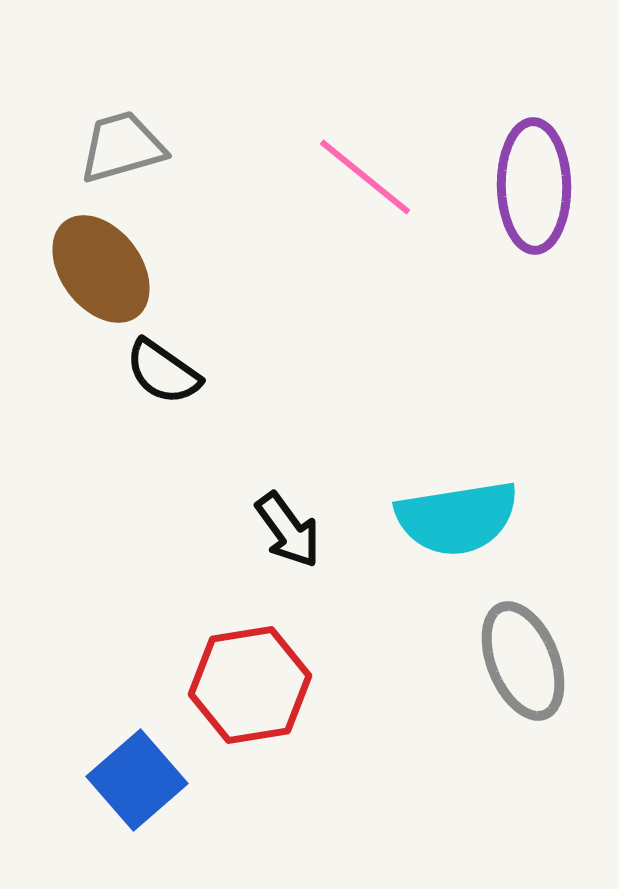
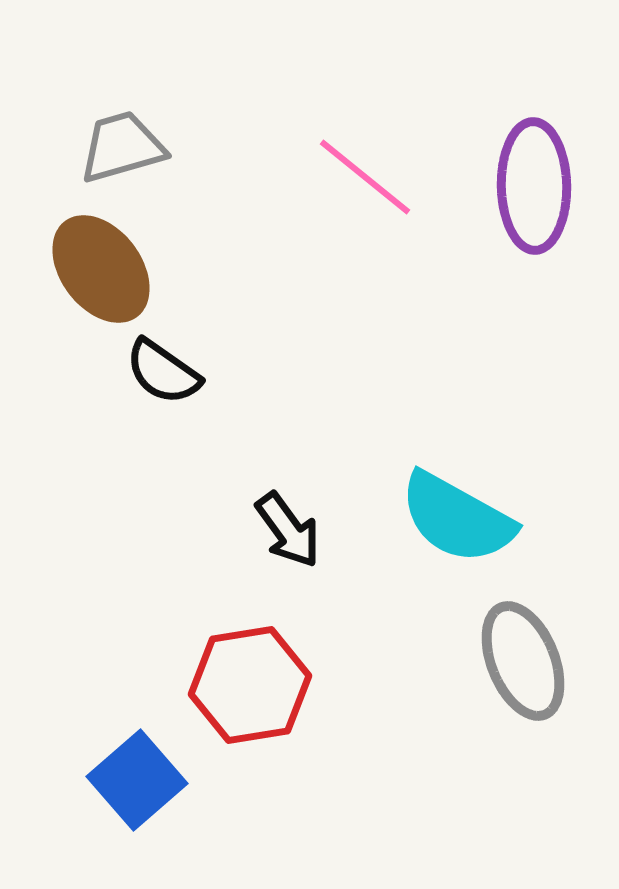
cyan semicircle: rotated 38 degrees clockwise
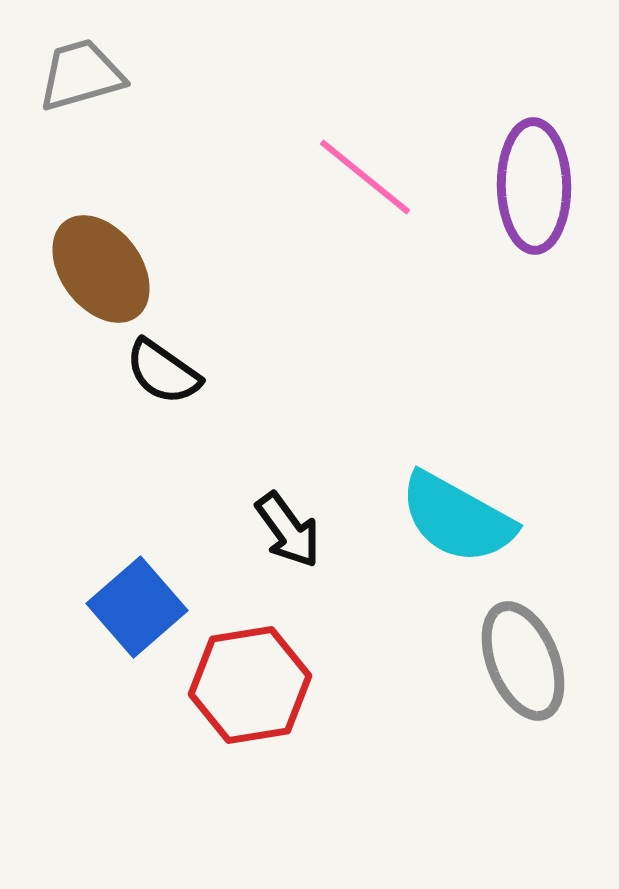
gray trapezoid: moved 41 px left, 72 px up
blue square: moved 173 px up
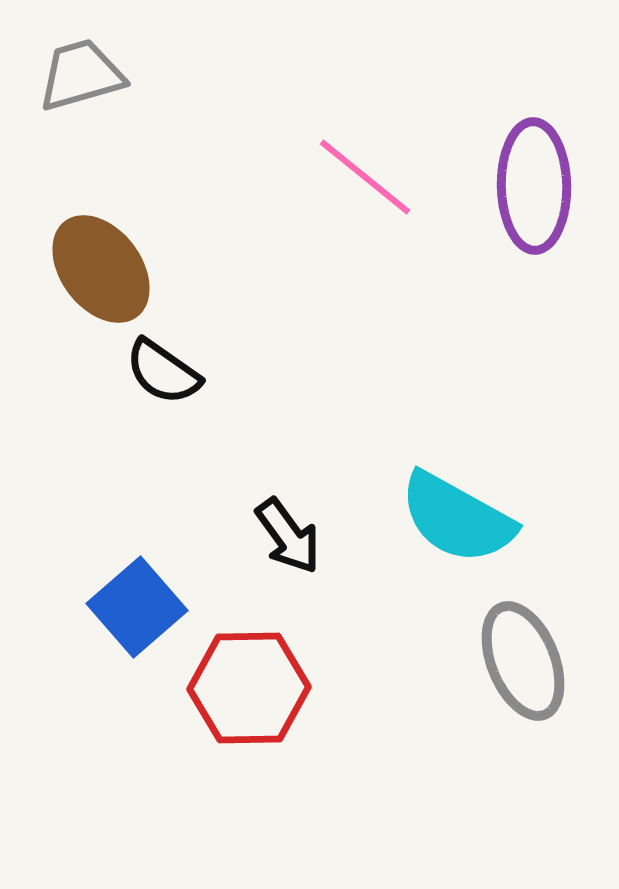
black arrow: moved 6 px down
red hexagon: moved 1 px left, 3 px down; rotated 8 degrees clockwise
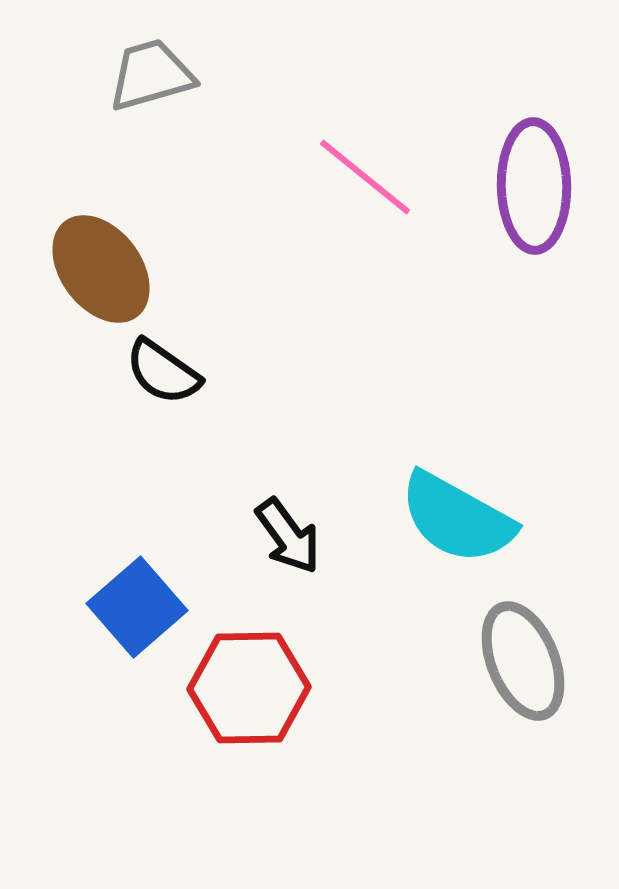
gray trapezoid: moved 70 px right
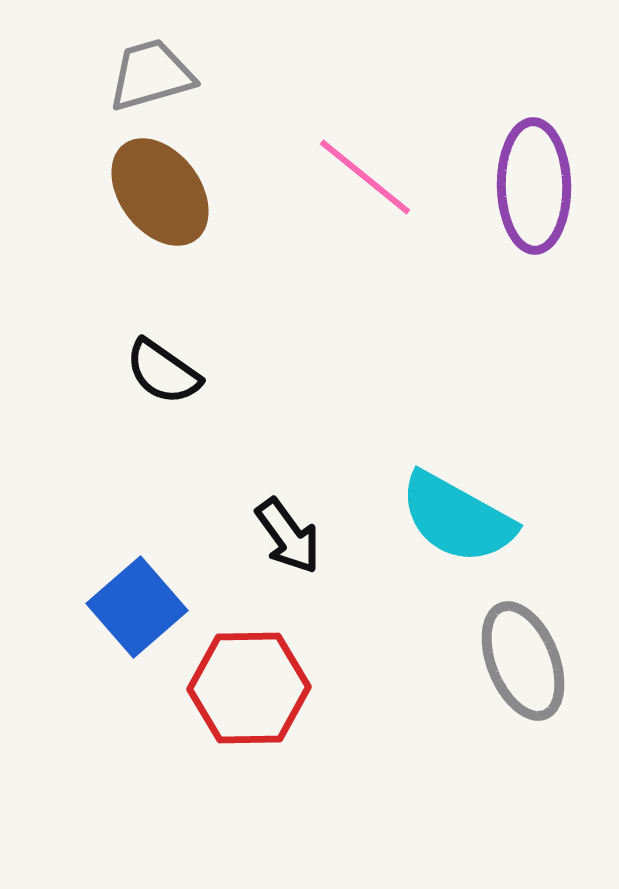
brown ellipse: moved 59 px right, 77 px up
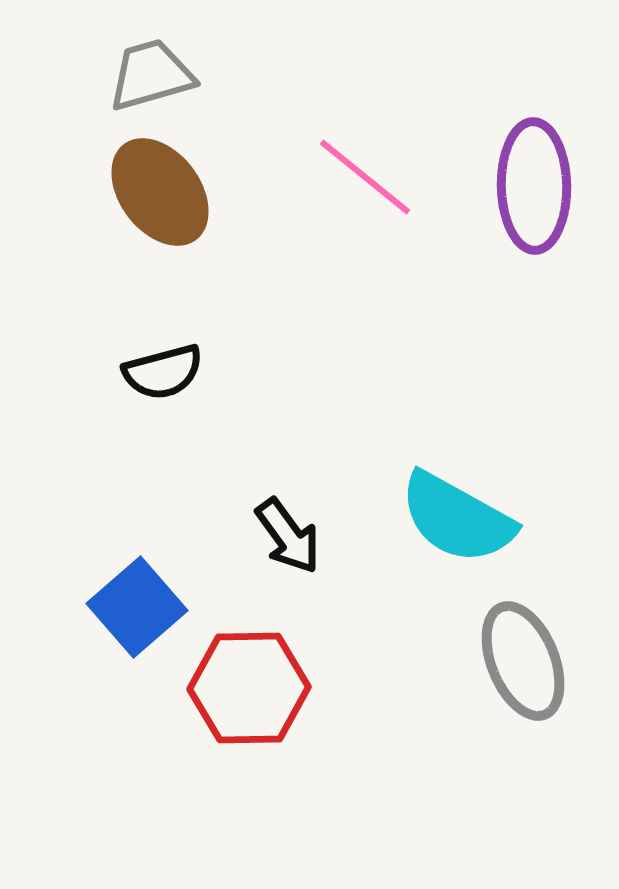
black semicircle: rotated 50 degrees counterclockwise
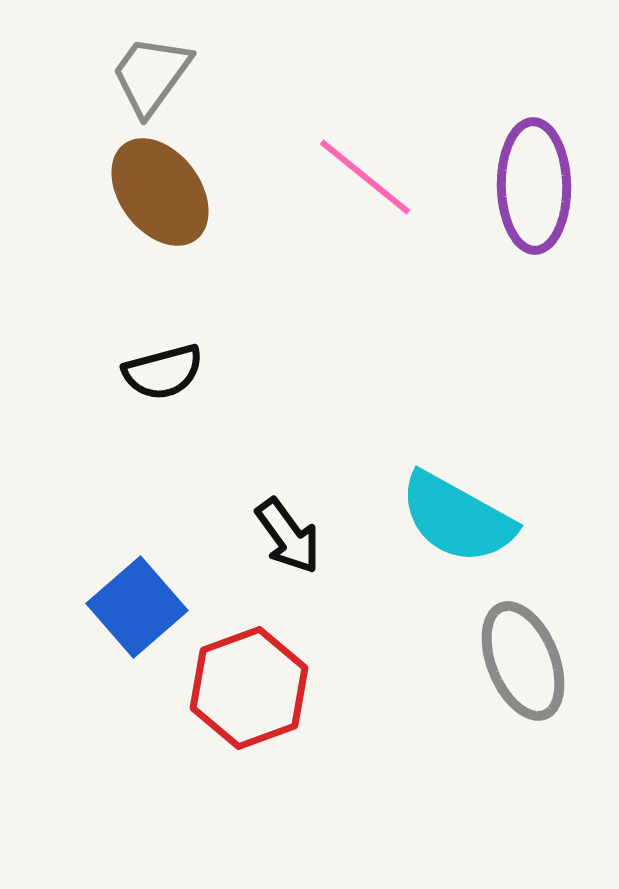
gray trapezoid: rotated 38 degrees counterclockwise
red hexagon: rotated 19 degrees counterclockwise
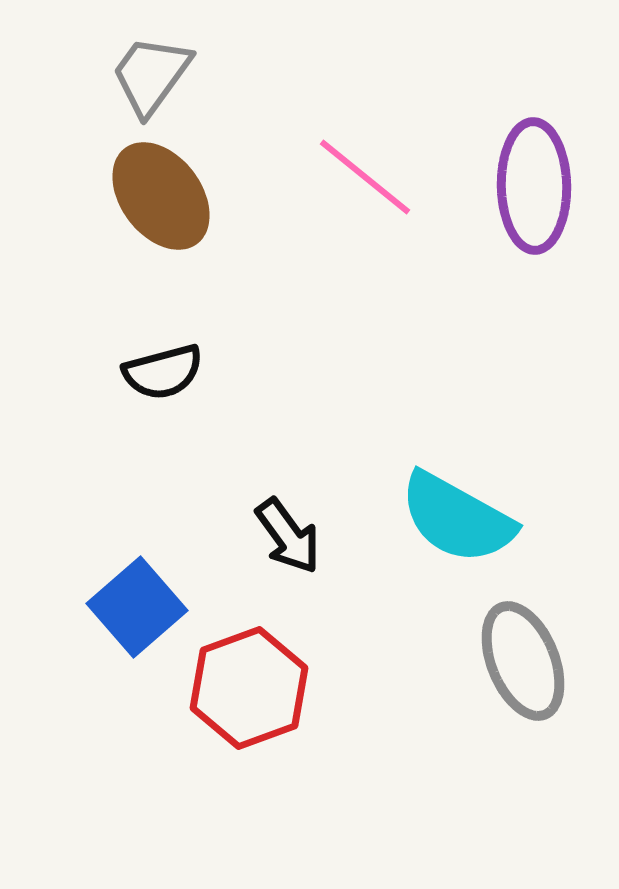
brown ellipse: moved 1 px right, 4 px down
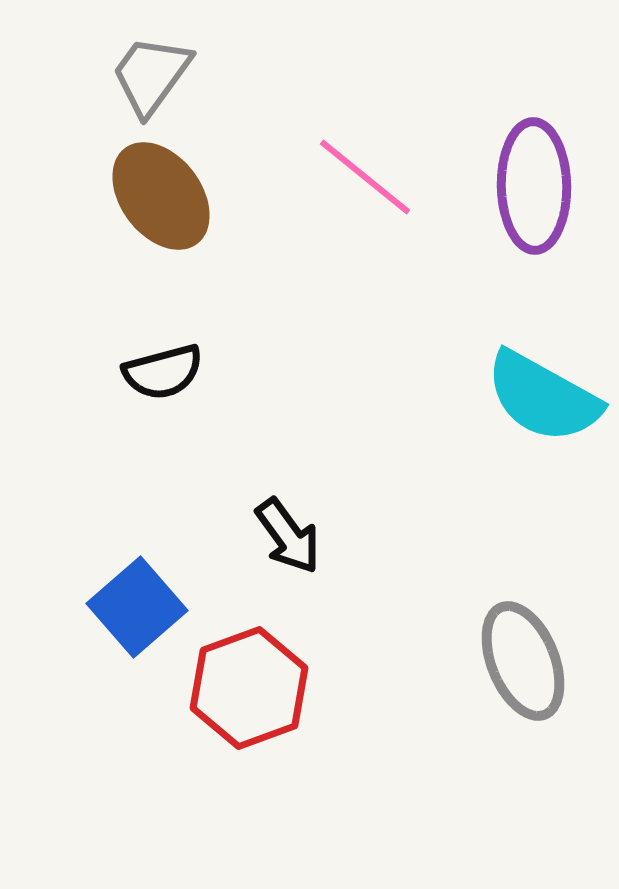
cyan semicircle: moved 86 px right, 121 px up
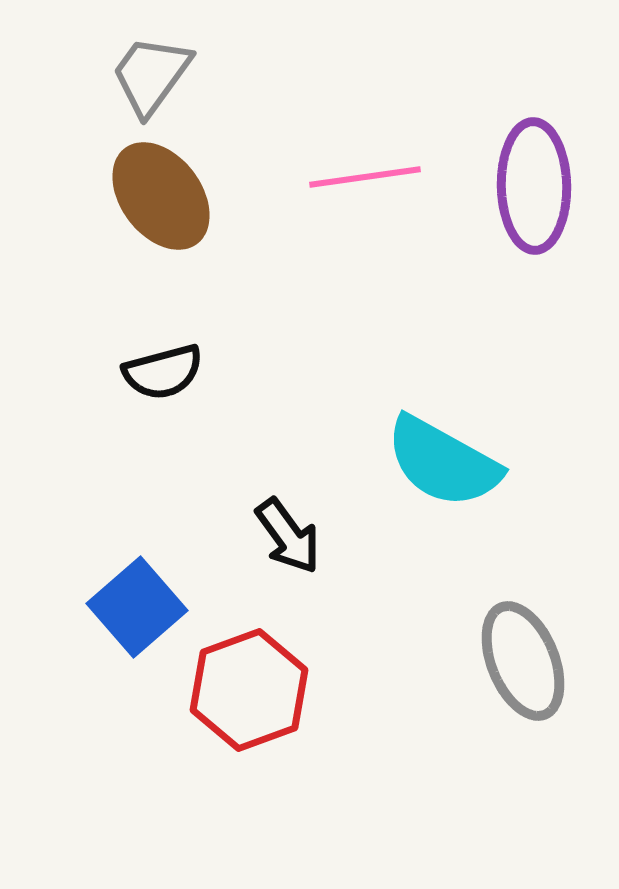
pink line: rotated 47 degrees counterclockwise
cyan semicircle: moved 100 px left, 65 px down
red hexagon: moved 2 px down
